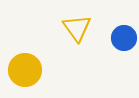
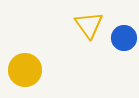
yellow triangle: moved 12 px right, 3 px up
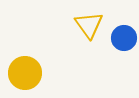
yellow circle: moved 3 px down
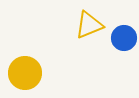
yellow triangle: rotated 44 degrees clockwise
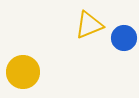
yellow circle: moved 2 px left, 1 px up
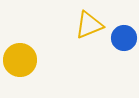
yellow circle: moved 3 px left, 12 px up
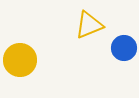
blue circle: moved 10 px down
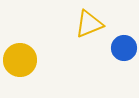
yellow triangle: moved 1 px up
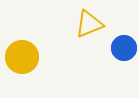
yellow circle: moved 2 px right, 3 px up
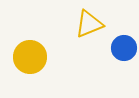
yellow circle: moved 8 px right
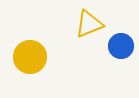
blue circle: moved 3 px left, 2 px up
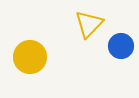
yellow triangle: rotated 24 degrees counterclockwise
